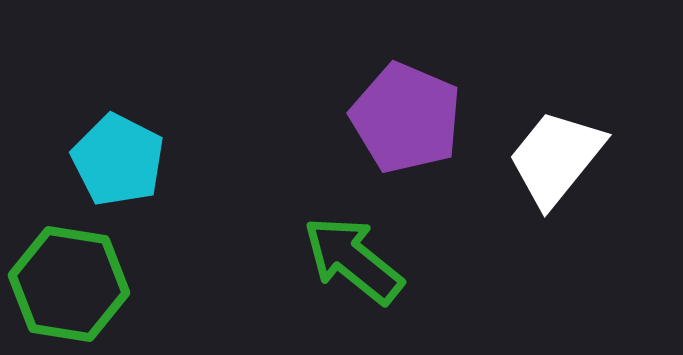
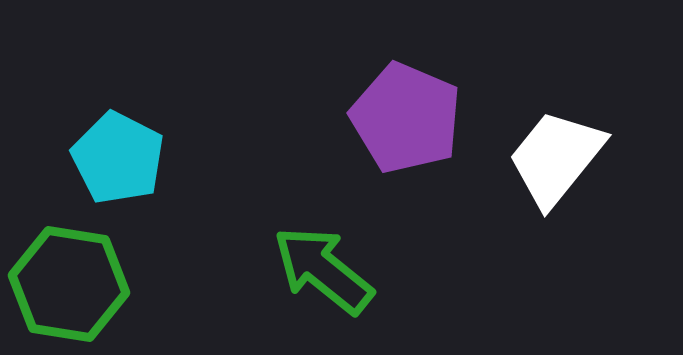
cyan pentagon: moved 2 px up
green arrow: moved 30 px left, 10 px down
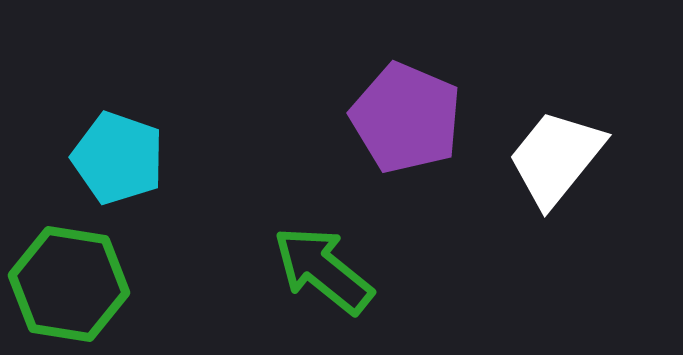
cyan pentagon: rotated 8 degrees counterclockwise
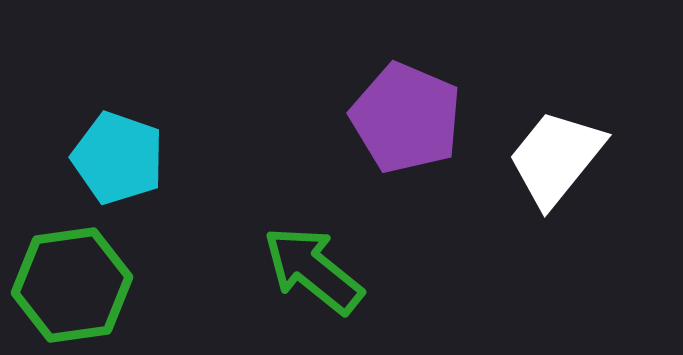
green arrow: moved 10 px left
green hexagon: moved 3 px right, 1 px down; rotated 17 degrees counterclockwise
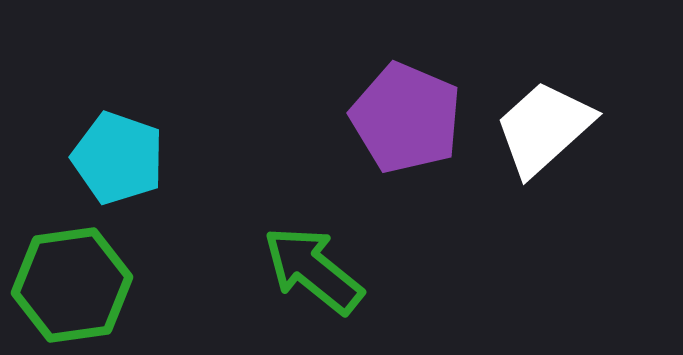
white trapezoid: moved 12 px left, 30 px up; rotated 9 degrees clockwise
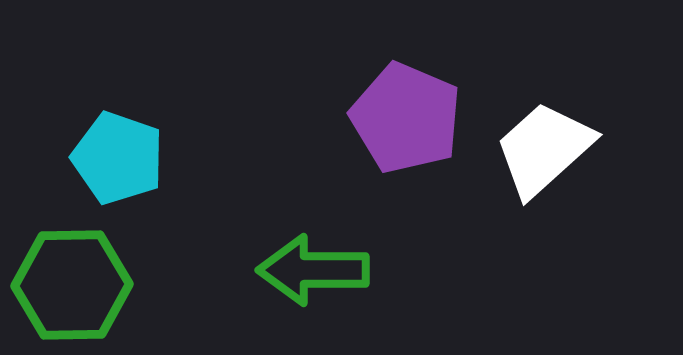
white trapezoid: moved 21 px down
green arrow: rotated 39 degrees counterclockwise
green hexagon: rotated 7 degrees clockwise
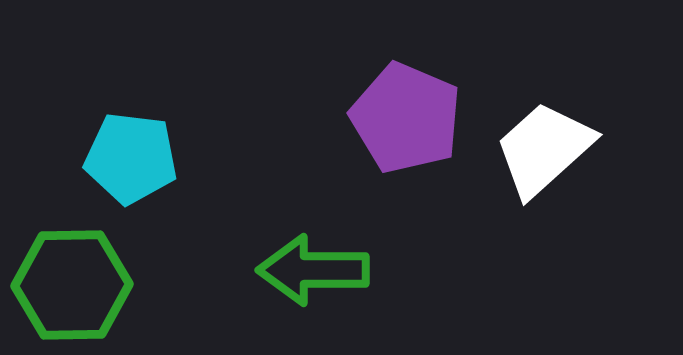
cyan pentagon: moved 13 px right; rotated 12 degrees counterclockwise
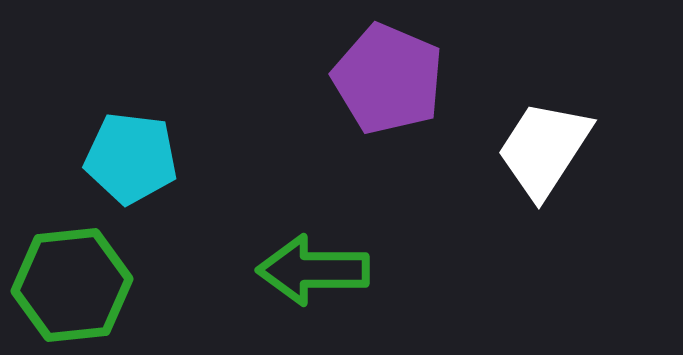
purple pentagon: moved 18 px left, 39 px up
white trapezoid: rotated 15 degrees counterclockwise
green hexagon: rotated 5 degrees counterclockwise
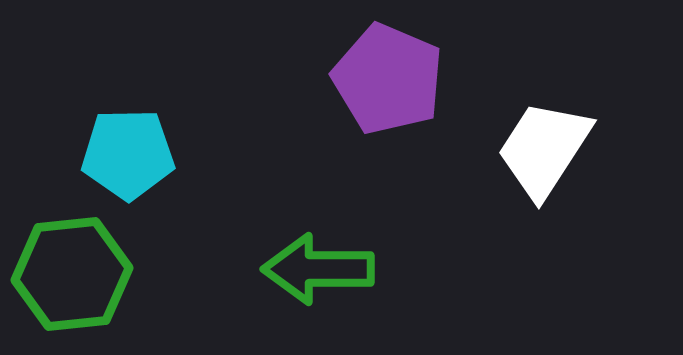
cyan pentagon: moved 3 px left, 4 px up; rotated 8 degrees counterclockwise
green arrow: moved 5 px right, 1 px up
green hexagon: moved 11 px up
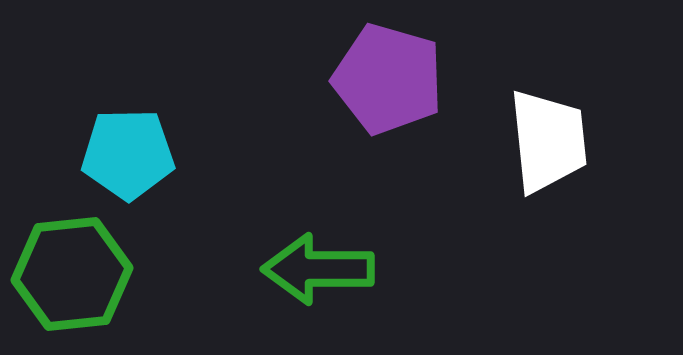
purple pentagon: rotated 7 degrees counterclockwise
white trapezoid: moved 4 px right, 8 px up; rotated 141 degrees clockwise
